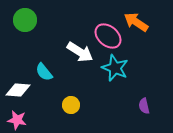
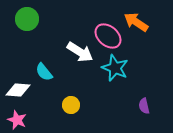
green circle: moved 2 px right, 1 px up
pink star: rotated 12 degrees clockwise
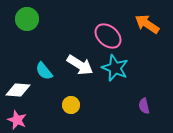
orange arrow: moved 11 px right, 2 px down
white arrow: moved 13 px down
cyan semicircle: moved 1 px up
